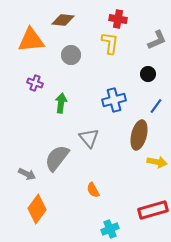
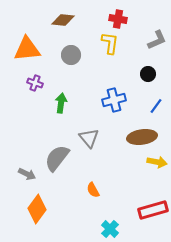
orange triangle: moved 4 px left, 9 px down
brown ellipse: moved 3 px right, 2 px down; rotated 68 degrees clockwise
cyan cross: rotated 24 degrees counterclockwise
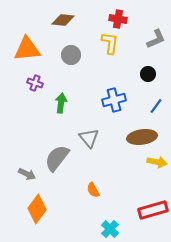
gray L-shape: moved 1 px left, 1 px up
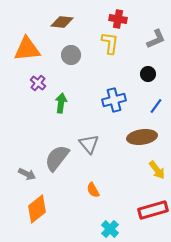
brown diamond: moved 1 px left, 2 px down
purple cross: moved 3 px right; rotated 21 degrees clockwise
gray triangle: moved 6 px down
yellow arrow: moved 8 px down; rotated 42 degrees clockwise
orange diamond: rotated 16 degrees clockwise
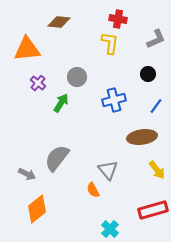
brown diamond: moved 3 px left
gray circle: moved 6 px right, 22 px down
green arrow: rotated 24 degrees clockwise
gray triangle: moved 19 px right, 26 px down
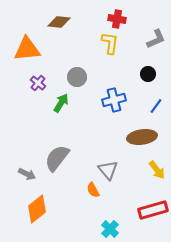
red cross: moved 1 px left
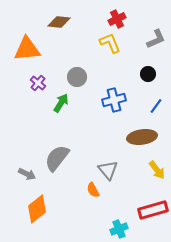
red cross: rotated 36 degrees counterclockwise
yellow L-shape: rotated 30 degrees counterclockwise
cyan cross: moved 9 px right; rotated 24 degrees clockwise
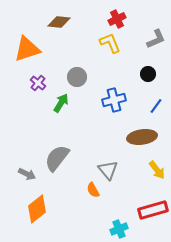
orange triangle: rotated 12 degrees counterclockwise
